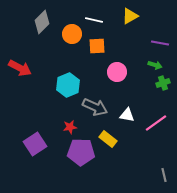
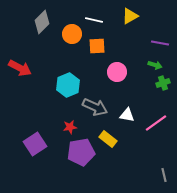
purple pentagon: rotated 12 degrees counterclockwise
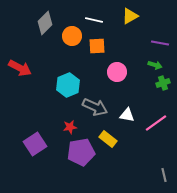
gray diamond: moved 3 px right, 1 px down
orange circle: moved 2 px down
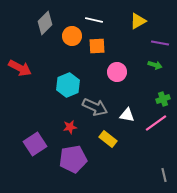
yellow triangle: moved 8 px right, 5 px down
green cross: moved 16 px down
purple pentagon: moved 8 px left, 7 px down
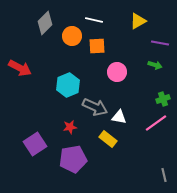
white triangle: moved 8 px left, 2 px down
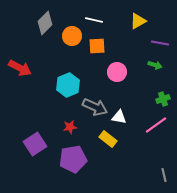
pink line: moved 2 px down
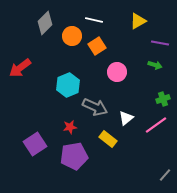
orange square: rotated 30 degrees counterclockwise
red arrow: rotated 115 degrees clockwise
white triangle: moved 7 px right, 1 px down; rotated 49 degrees counterclockwise
purple pentagon: moved 1 px right, 3 px up
gray line: moved 1 px right; rotated 56 degrees clockwise
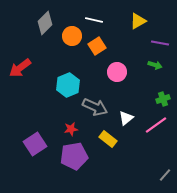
red star: moved 1 px right, 2 px down
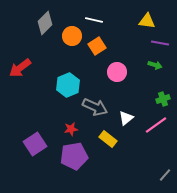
yellow triangle: moved 9 px right; rotated 36 degrees clockwise
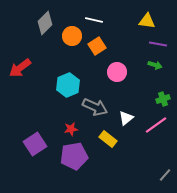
purple line: moved 2 px left, 1 px down
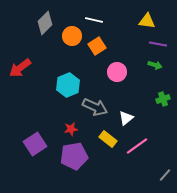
pink line: moved 19 px left, 21 px down
